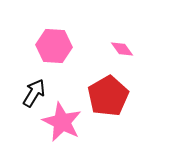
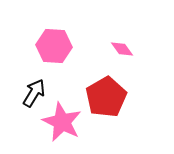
red pentagon: moved 2 px left, 1 px down
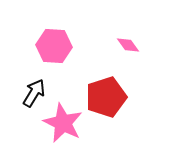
pink diamond: moved 6 px right, 4 px up
red pentagon: rotated 12 degrees clockwise
pink star: moved 1 px right, 1 px down
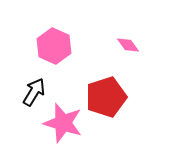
pink hexagon: rotated 20 degrees clockwise
black arrow: moved 1 px up
pink star: rotated 9 degrees counterclockwise
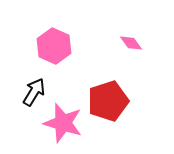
pink diamond: moved 3 px right, 2 px up
red pentagon: moved 2 px right, 4 px down
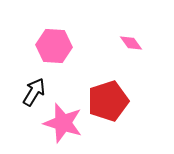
pink hexagon: rotated 20 degrees counterclockwise
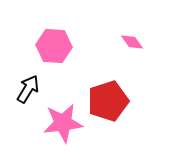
pink diamond: moved 1 px right, 1 px up
black arrow: moved 6 px left, 3 px up
pink star: rotated 24 degrees counterclockwise
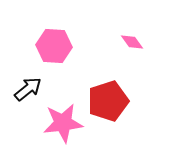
black arrow: rotated 20 degrees clockwise
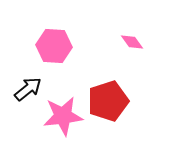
pink star: moved 7 px up
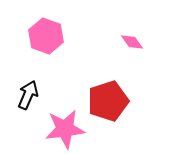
pink hexagon: moved 8 px left, 10 px up; rotated 16 degrees clockwise
black arrow: moved 6 px down; rotated 28 degrees counterclockwise
pink star: moved 2 px right, 13 px down
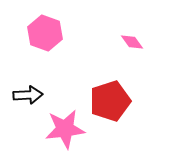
pink hexagon: moved 1 px left, 3 px up
black arrow: rotated 64 degrees clockwise
red pentagon: moved 2 px right
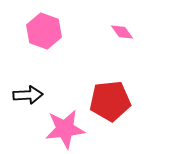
pink hexagon: moved 1 px left, 2 px up
pink diamond: moved 10 px left, 10 px up
red pentagon: rotated 12 degrees clockwise
